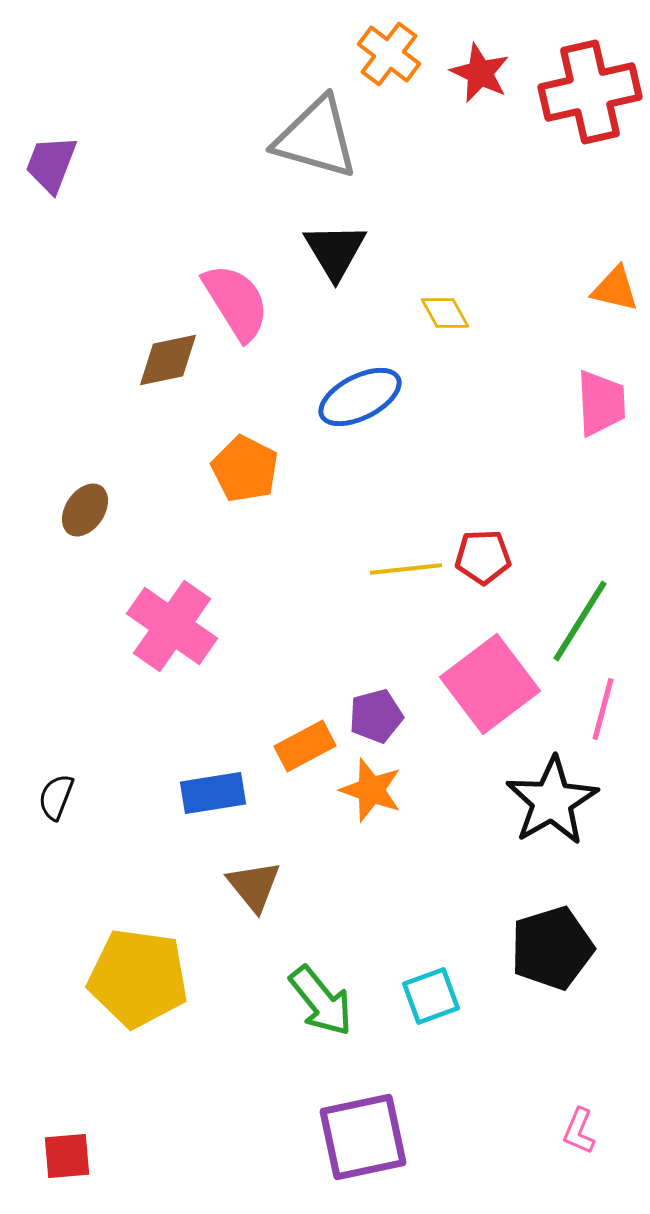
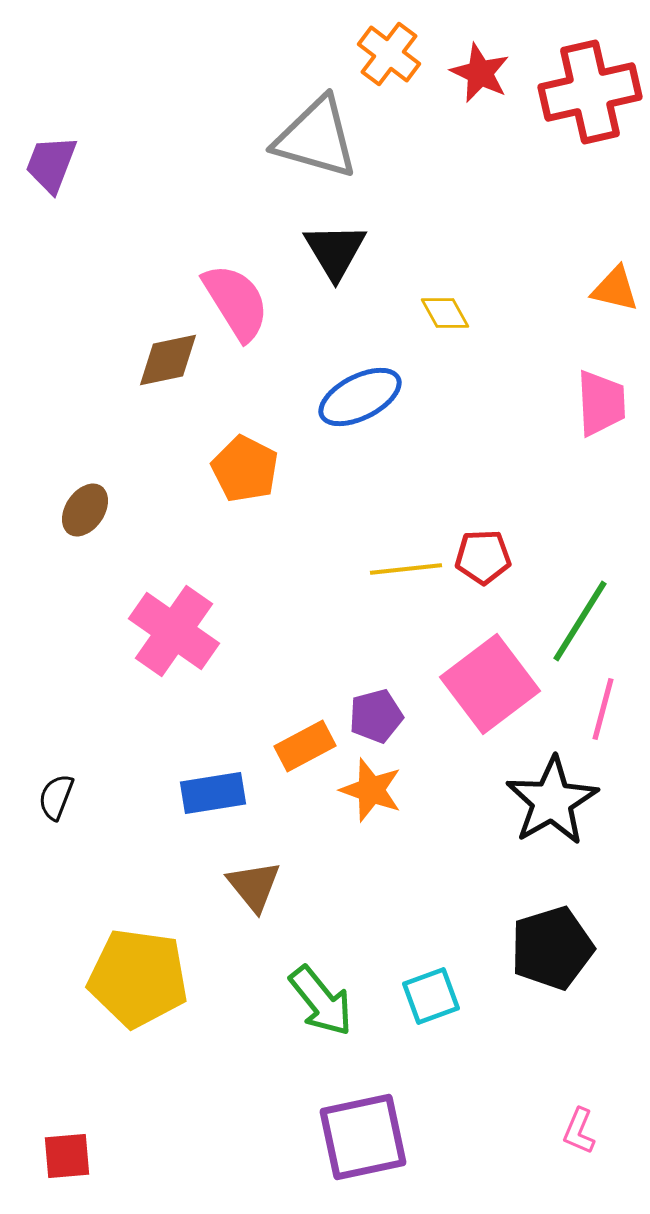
pink cross: moved 2 px right, 5 px down
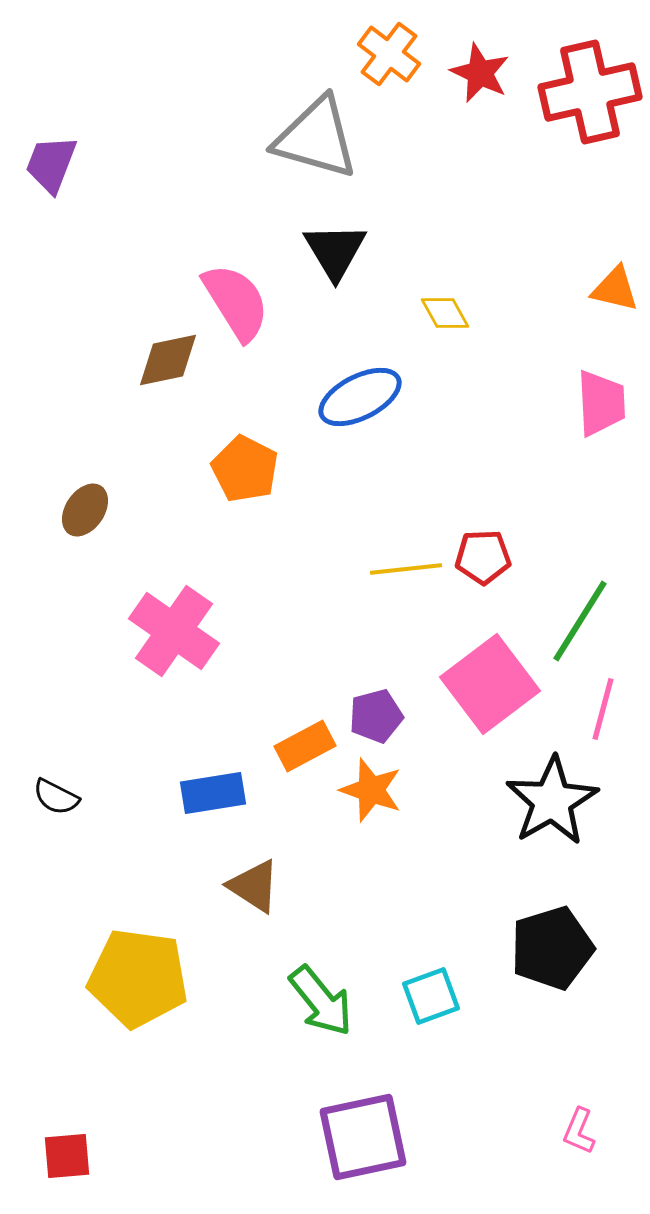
black semicircle: rotated 84 degrees counterclockwise
brown triangle: rotated 18 degrees counterclockwise
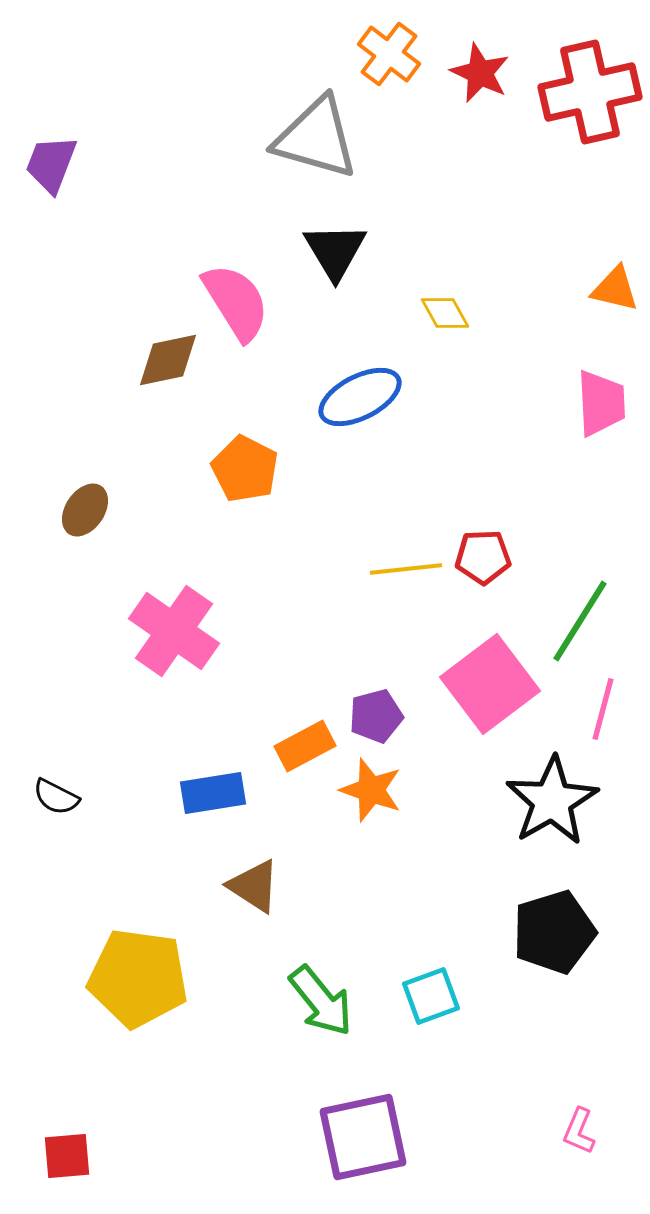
black pentagon: moved 2 px right, 16 px up
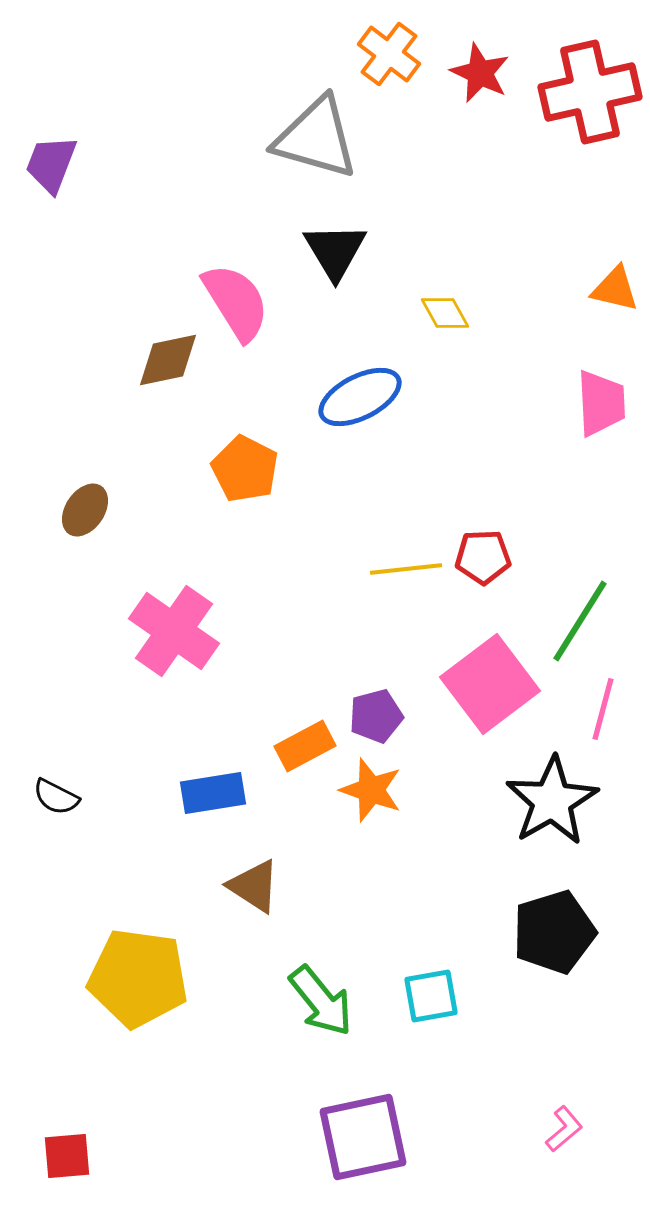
cyan square: rotated 10 degrees clockwise
pink L-shape: moved 15 px left, 2 px up; rotated 153 degrees counterclockwise
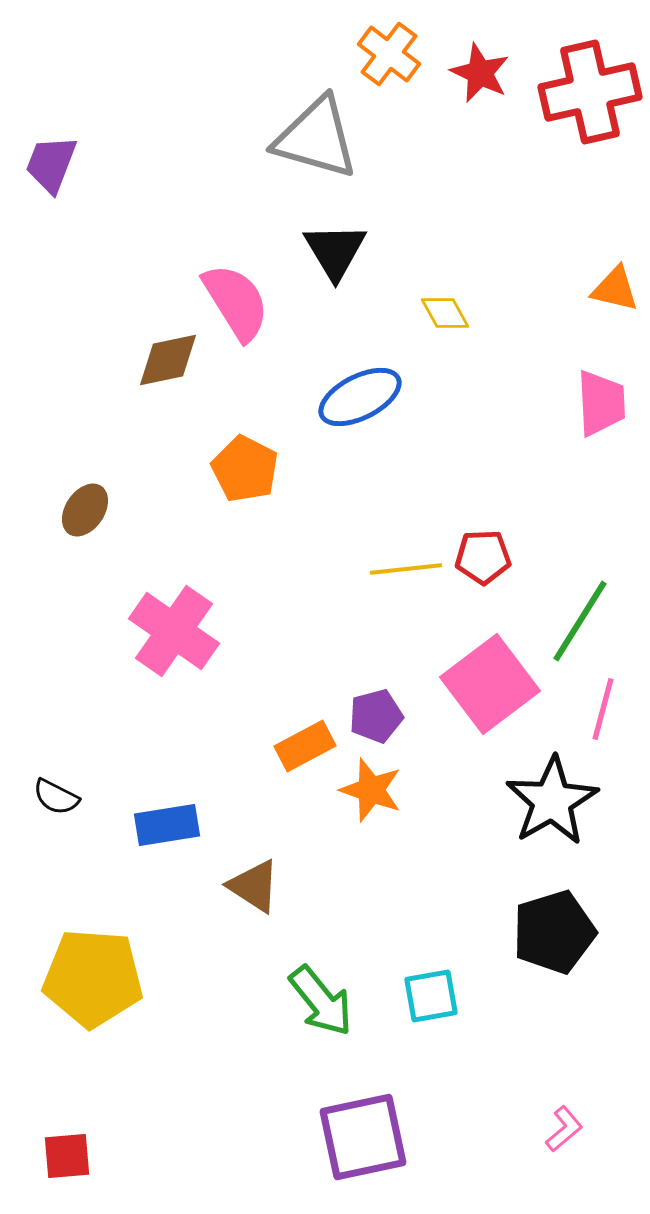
blue rectangle: moved 46 px left, 32 px down
yellow pentagon: moved 45 px left; rotated 4 degrees counterclockwise
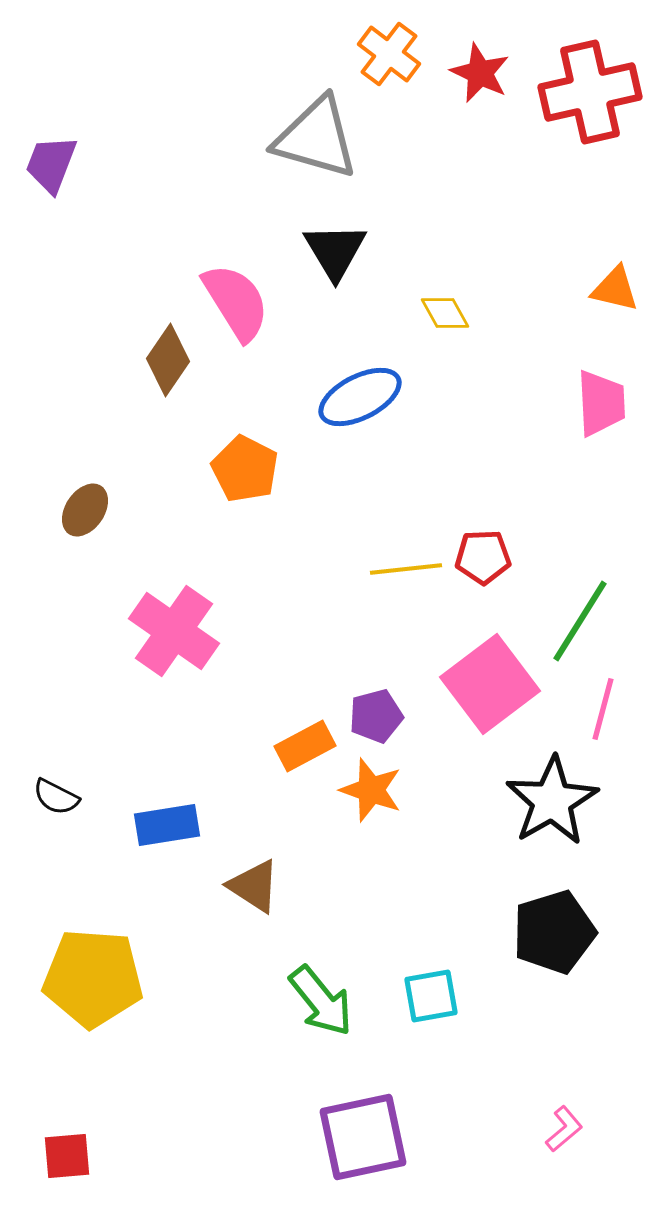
brown diamond: rotated 44 degrees counterclockwise
